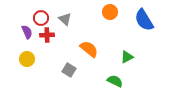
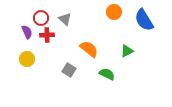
orange circle: moved 4 px right
green triangle: moved 6 px up
green semicircle: moved 8 px left, 7 px up
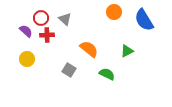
purple semicircle: moved 1 px left, 1 px up; rotated 24 degrees counterclockwise
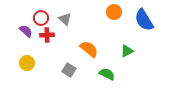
yellow circle: moved 4 px down
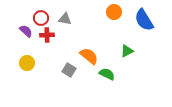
gray triangle: rotated 32 degrees counterclockwise
orange semicircle: moved 7 px down
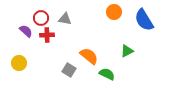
yellow circle: moved 8 px left
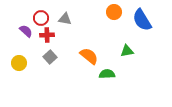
blue semicircle: moved 2 px left
green triangle: rotated 16 degrees clockwise
gray square: moved 19 px left, 13 px up; rotated 16 degrees clockwise
green semicircle: rotated 28 degrees counterclockwise
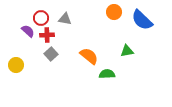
blue semicircle: rotated 15 degrees counterclockwise
purple semicircle: moved 2 px right
gray square: moved 1 px right, 3 px up
yellow circle: moved 3 px left, 2 px down
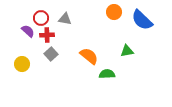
yellow circle: moved 6 px right, 1 px up
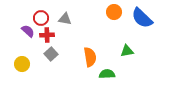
blue semicircle: moved 2 px up
orange semicircle: moved 1 px right, 1 px down; rotated 42 degrees clockwise
